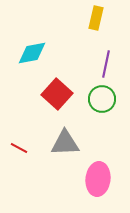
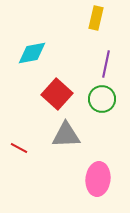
gray triangle: moved 1 px right, 8 px up
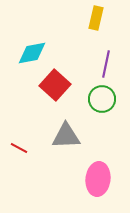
red square: moved 2 px left, 9 px up
gray triangle: moved 1 px down
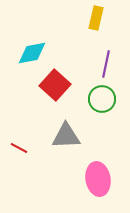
pink ellipse: rotated 16 degrees counterclockwise
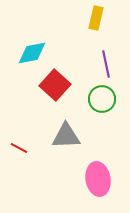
purple line: rotated 24 degrees counterclockwise
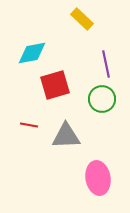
yellow rectangle: moved 14 px left, 1 px down; rotated 60 degrees counterclockwise
red square: rotated 32 degrees clockwise
red line: moved 10 px right, 23 px up; rotated 18 degrees counterclockwise
pink ellipse: moved 1 px up
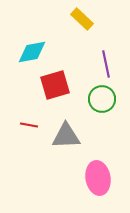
cyan diamond: moved 1 px up
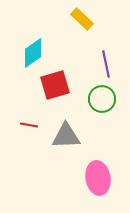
cyan diamond: moved 1 px right, 1 px down; rotated 24 degrees counterclockwise
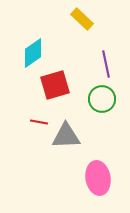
red line: moved 10 px right, 3 px up
